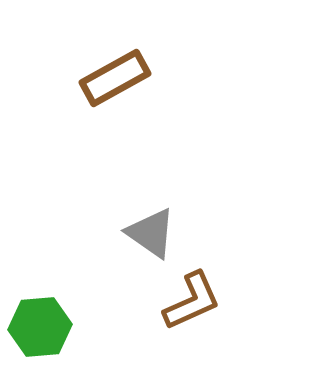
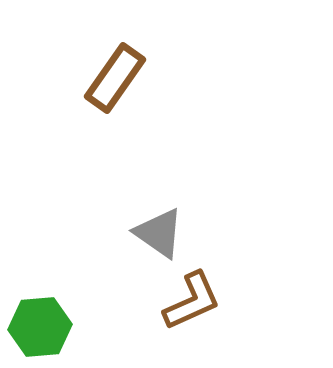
brown rectangle: rotated 26 degrees counterclockwise
gray triangle: moved 8 px right
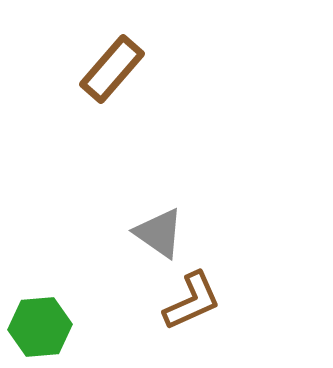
brown rectangle: moved 3 px left, 9 px up; rotated 6 degrees clockwise
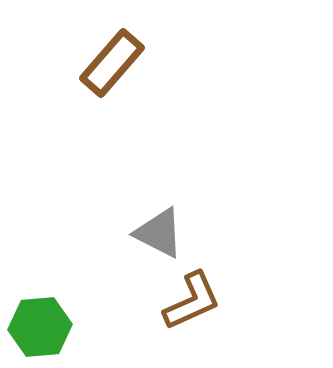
brown rectangle: moved 6 px up
gray triangle: rotated 8 degrees counterclockwise
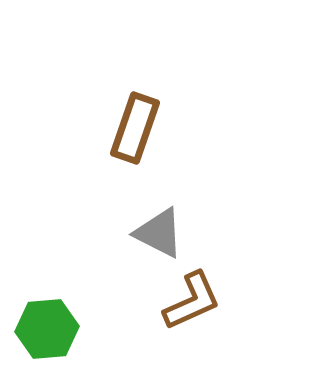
brown rectangle: moved 23 px right, 65 px down; rotated 22 degrees counterclockwise
green hexagon: moved 7 px right, 2 px down
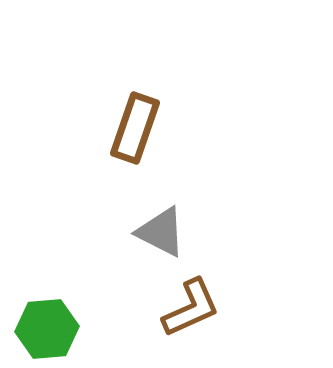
gray triangle: moved 2 px right, 1 px up
brown L-shape: moved 1 px left, 7 px down
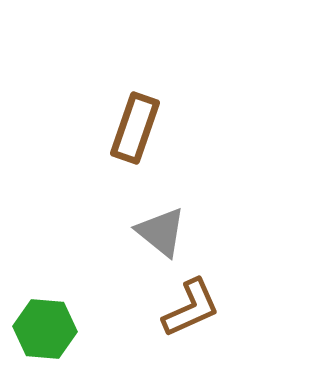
gray triangle: rotated 12 degrees clockwise
green hexagon: moved 2 px left; rotated 10 degrees clockwise
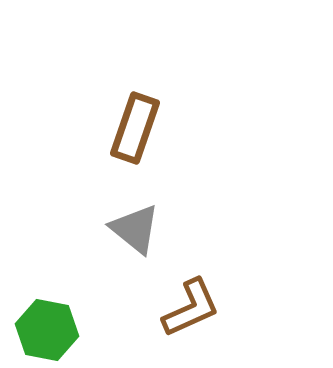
gray triangle: moved 26 px left, 3 px up
green hexagon: moved 2 px right, 1 px down; rotated 6 degrees clockwise
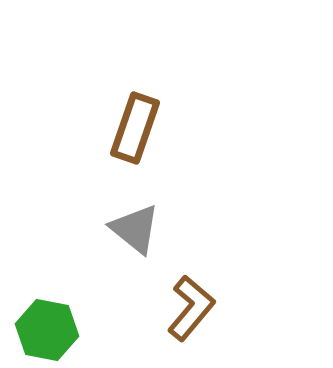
brown L-shape: rotated 26 degrees counterclockwise
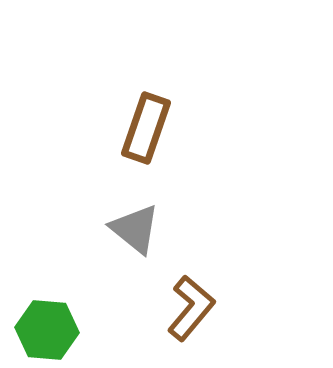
brown rectangle: moved 11 px right
green hexagon: rotated 6 degrees counterclockwise
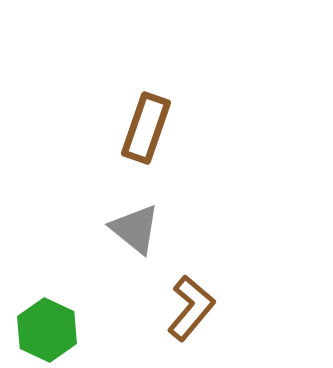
green hexagon: rotated 20 degrees clockwise
